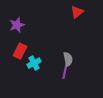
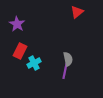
purple star: moved 1 px up; rotated 21 degrees counterclockwise
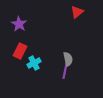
purple star: moved 2 px right
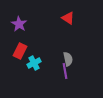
red triangle: moved 9 px left, 6 px down; rotated 48 degrees counterclockwise
purple line: rotated 21 degrees counterclockwise
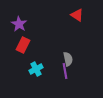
red triangle: moved 9 px right, 3 px up
red rectangle: moved 3 px right, 6 px up
cyan cross: moved 2 px right, 6 px down
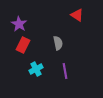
gray semicircle: moved 10 px left, 16 px up
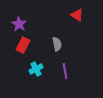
gray semicircle: moved 1 px left, 1 px down
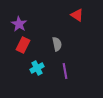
cyan cross: moved 1 px right, 1 px up
